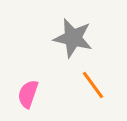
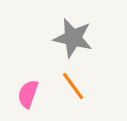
orange line: moved 20 px left, 1 px down
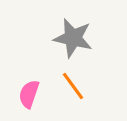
pink semicircle: moved 1 px right
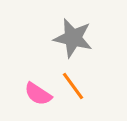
pink semicircle: moved 9 px right; rotated 76 degrees counterclockwise
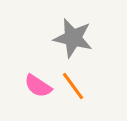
pink semicircle: moved 8 px up
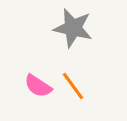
gray star: moved 10 px up
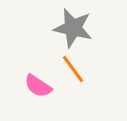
orange line: moved 17 px up
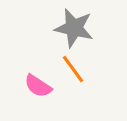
gray star: moved 1 px right
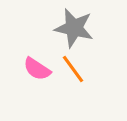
pink semicircle: moved 1 px left, 17 px up
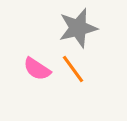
gray star: moved 4 px right; rotated 27 degrees counterclockwise
